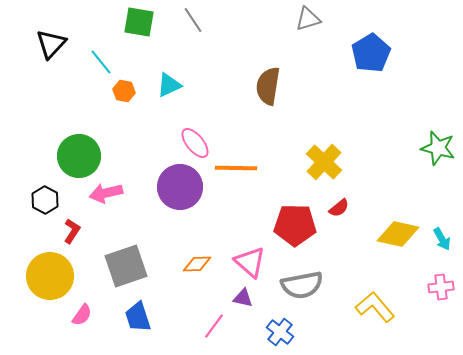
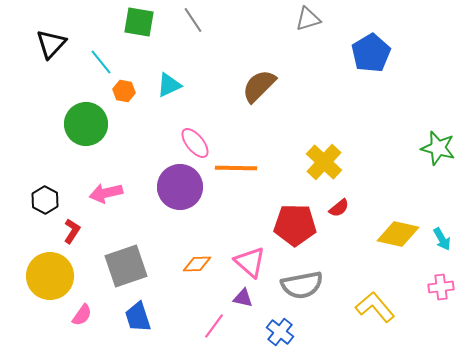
brown semicircle: moved 9 px left; rotated 36 degrees clockwise
green circle: moved 7 px right, 32 px up
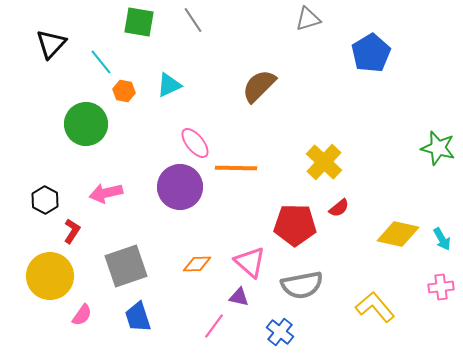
purple triangle: moved 4 px left, 1 px up
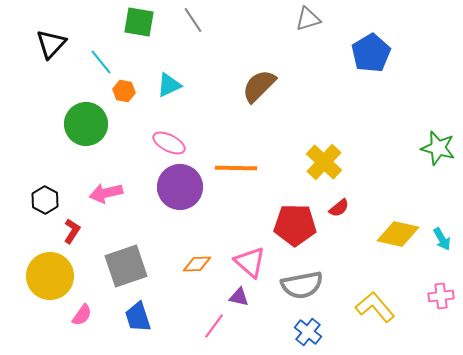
pink ellipse: moved 26 px left; rotated 24 degrees counterclockwise
pink cross: moved 9 px down
blue cross: moved 28 px right
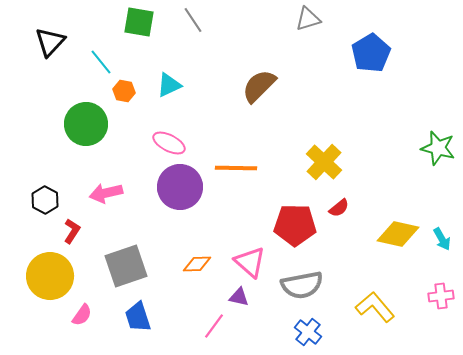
black triangle: moved 1 px left, 2 px up
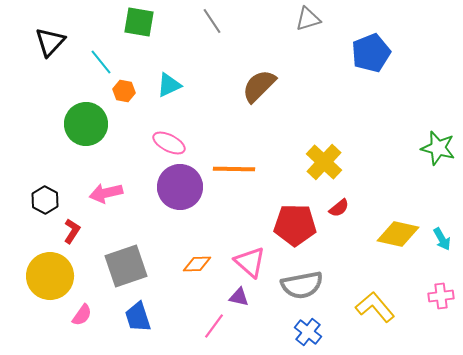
gray line: moved 19 px right, 1 px down
blue pentagon: rotated 9 degrees clockwise
orange line: moved 2 px left, 1 px down
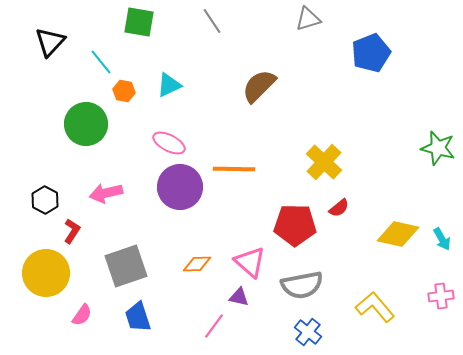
yellow circle: moved 4 px left, 3 px up
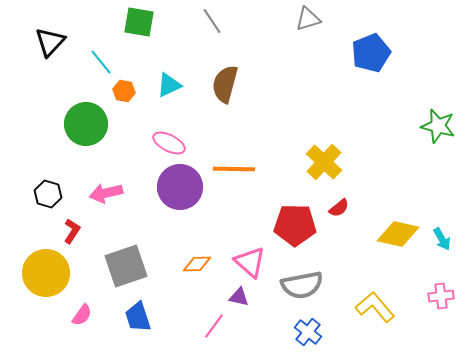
brown semicircle: moved 34 px left, 2 px up; rotated 30 degrees counterclockwise
green star: moved 22 px up
black hexagon: moved 3 px right, 6 px up; rotated 12 degrees counterclockwise
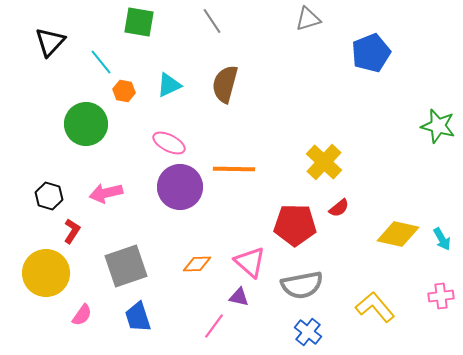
black hexagon: moved 1 px right, 2 px down
